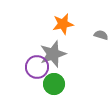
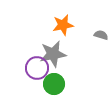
orange star: moved 1 px down
gray star: rotated 8 degrees clockwise
purple circle: moved 1 px down
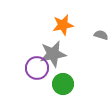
green circle: moved 9 px right
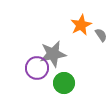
orange star: moved 18 px right; rotated 15 degrees counterclockwise
gray semicircle: rotated 40 degrees clockwise
green circle: moved 1 px right, 1 px up
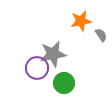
orange star: moved 4 px up; rotated 15 degrees clockwise
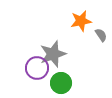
gray star: rotated 8 degrees counterclockwise
green circle: moved 3 px left
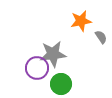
gray semicircle: moved 2 px down
gray star: rotated 12 degrees clockwise
green circle: moved 1 px down
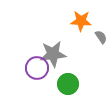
orange star: rotated 15 degrees clockwise
green circle: moved 7 px right
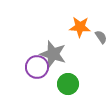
orange star: moved 1 px left, 6 px down
gray star: rotated 24 degrees clockwise
purple circle: moved 1 px up
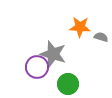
gray semicircle: rotated 40 degrees counterclockwise
